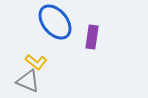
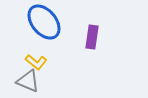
blue ellipse: moved 11 px left
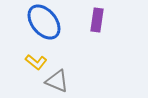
purple rectangle: moved 5 px right, 17 px up
gray triangle: moved 29 px right
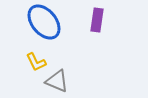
yellow L-shape: rotated 25 degrees clockwise
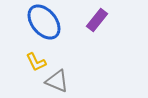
purple rectangle: rotated 30 degrees clockwise
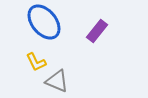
purple rectangle: moved 11 px down
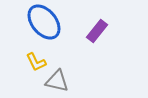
gray triangle: rotated 10 degrees counterclockwise
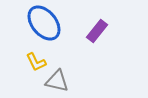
blue ellipse: moved 1 px down
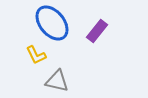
blue ellipse: moved 8 px right
yellow L-shape: moved 7 px up
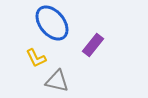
purple rectangle: moved 4 px left, 14 px down
yellow L-shape: moved 3 px down
